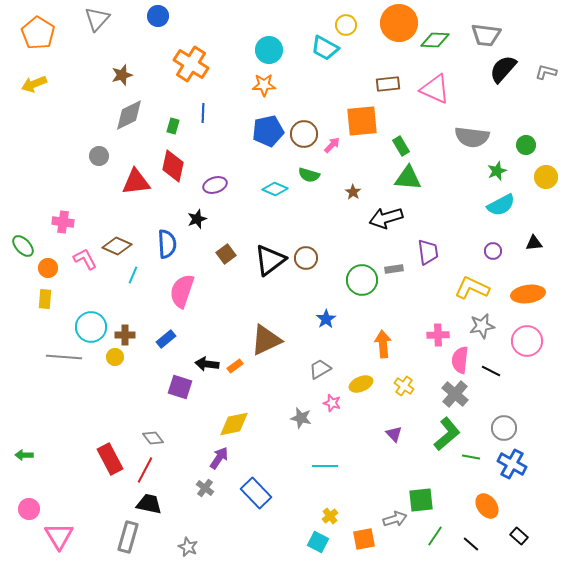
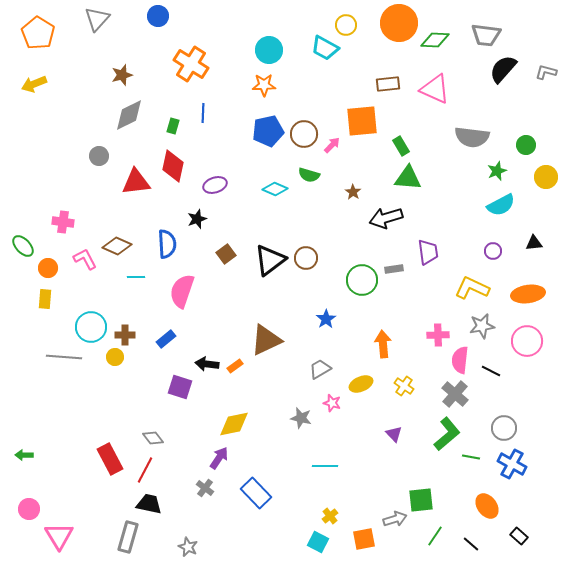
cyan line at (133, 275): moved 3 px right, 2 px down; rotated 66 degrees clockwise
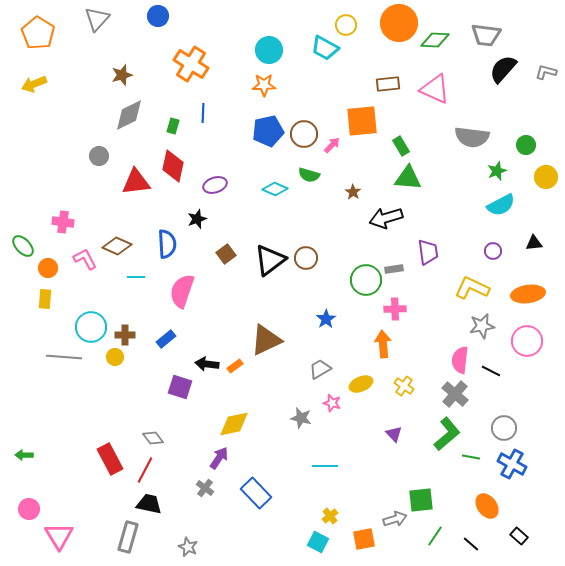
green circle at (362, 280): moved 4 px right
pink cross at (438, 335): moved 43 px left, 26 px up
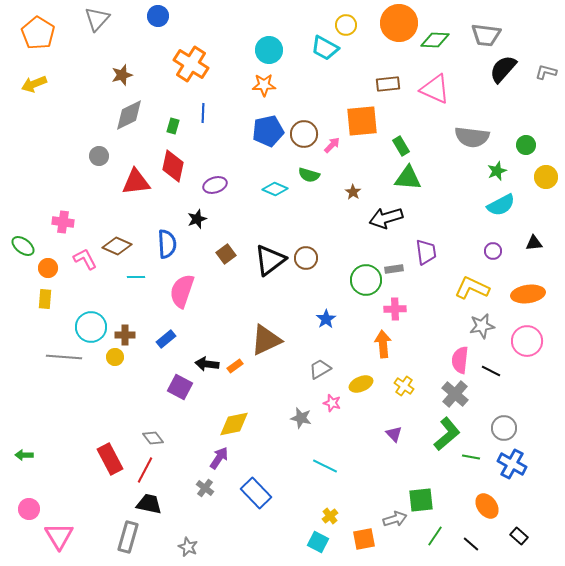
green ellipse at (23, 246): rotated 10 degrees counterclockwise
purple trapezoid at (428, 252): moved 2 px left
purple square at (180, 387): rotated 10 degrees clockwise
cyan line at (325, 466): rotated 25 degrees clockwise
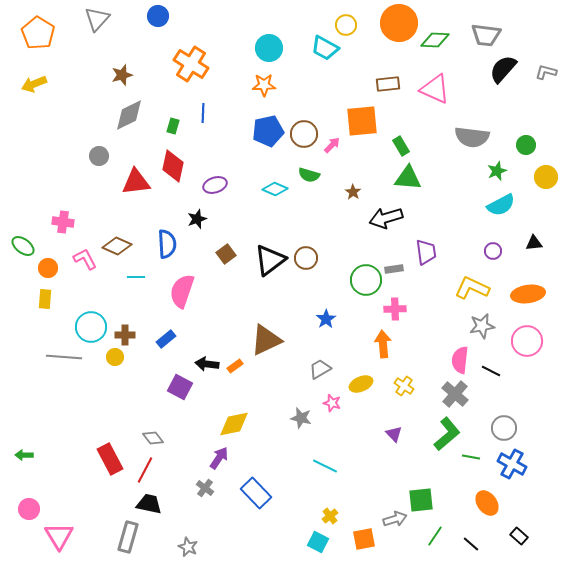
cyan circle at (269, 50): moved 2 px up
orange ellipse at (487, 506): moved 3 px up
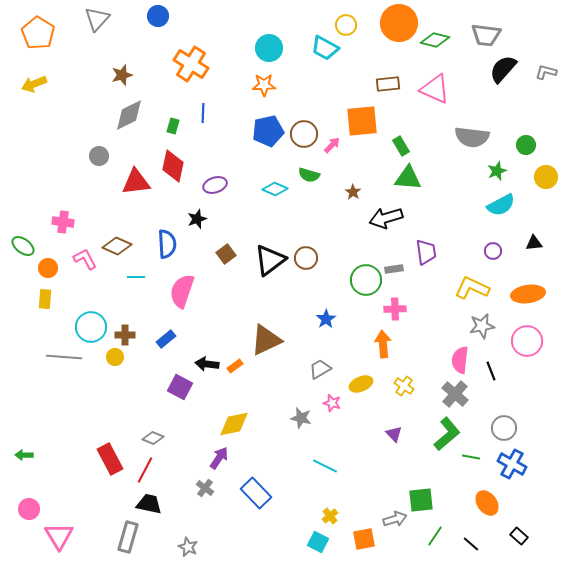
green diamond at (435, 40): rotated 12 degrees clockwise
black line at (491, 371): rotated 42 degrees clockwise
gray diamond at (153, 438): rotated 30 degrees counterclockwise
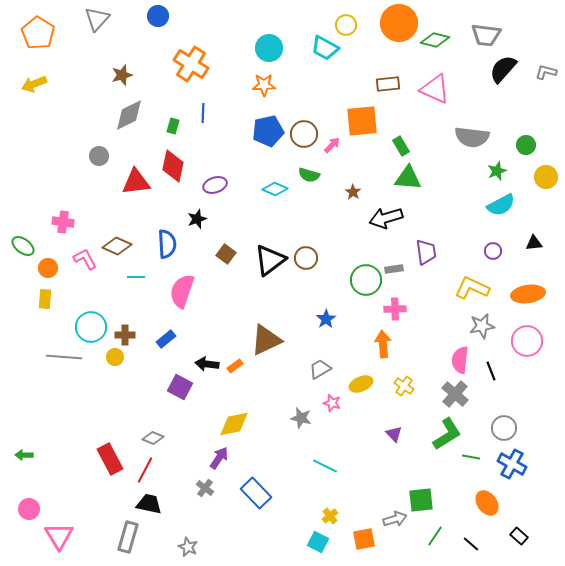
brown square at (226, 254): rotated 18 degrees counterclockwise
green L-shape at (447, 434): rotated 8 degrees clockwise
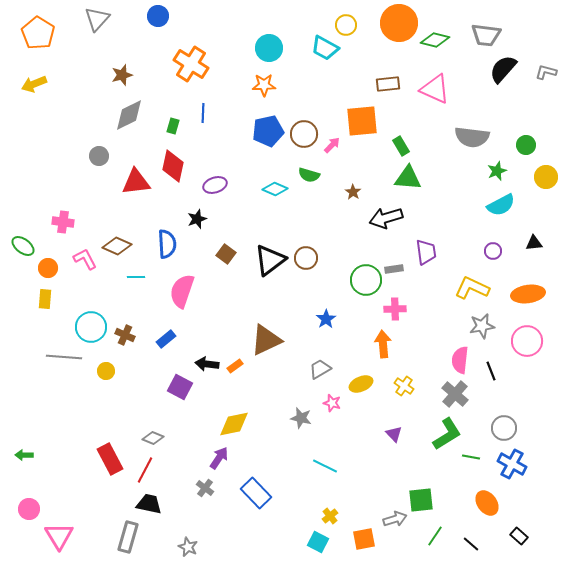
brown cross at (125, 335): rotated 24 degrees clockwise
yellow circle at (115, 357): moved 9 px left, 14 px down
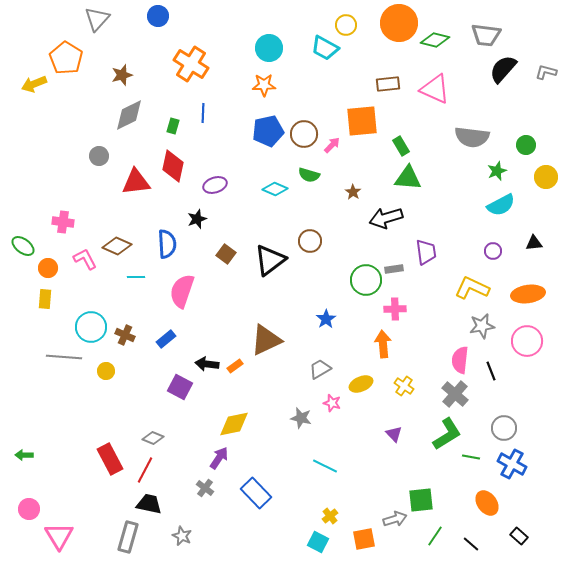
orange pentagon at (38, 33): moved 28 px right, 25 px down
brown circle at (306, 258): moved 4 px right, 17 px up
gray star at (188, 547): moved 6 px left, 11 px up
